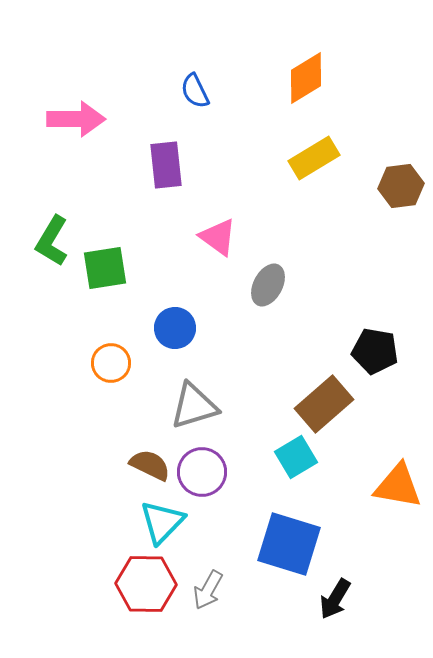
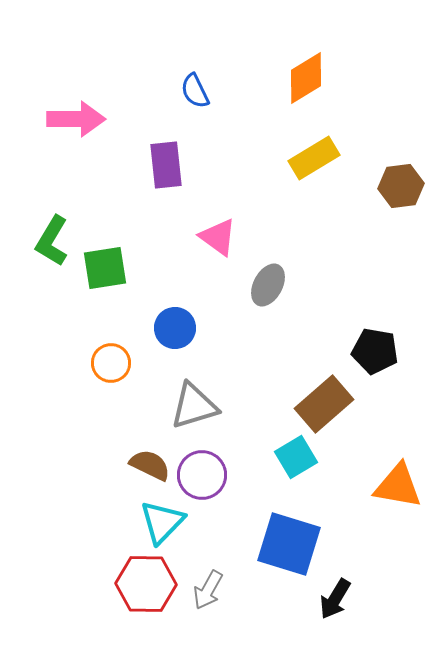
purple circle: moved 3 px down
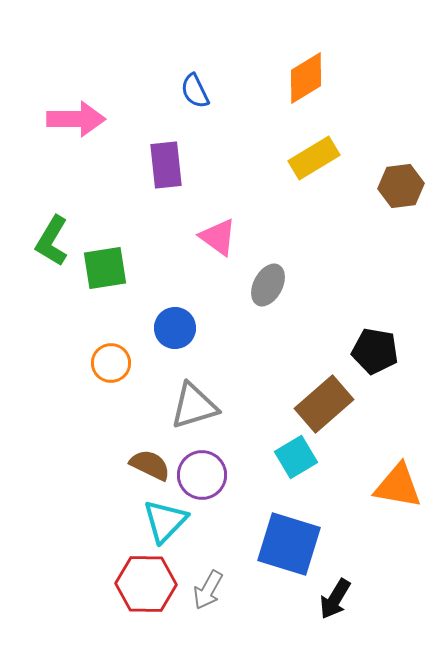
cyan triangle: moved 3 px right, 1 px up
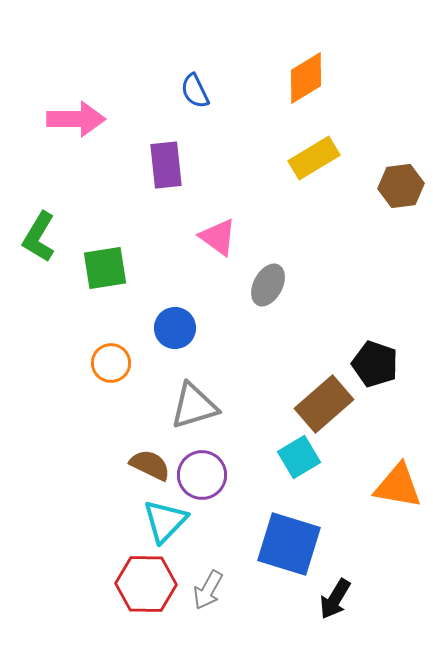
green L-shape: moved 13 px left, 4 px up
black pentagon: moved 13 px down; rotated 9 degrees clockwise
cyan square: moved 3 px right
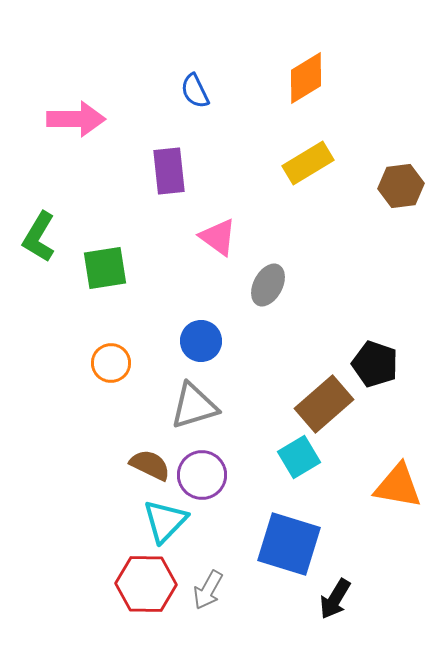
yellow rectangle: moved 6 px left, 5 px down
purple rectangle: moved 3 px right, 6 px down
blue circle: moved 26 px right, 13 px down
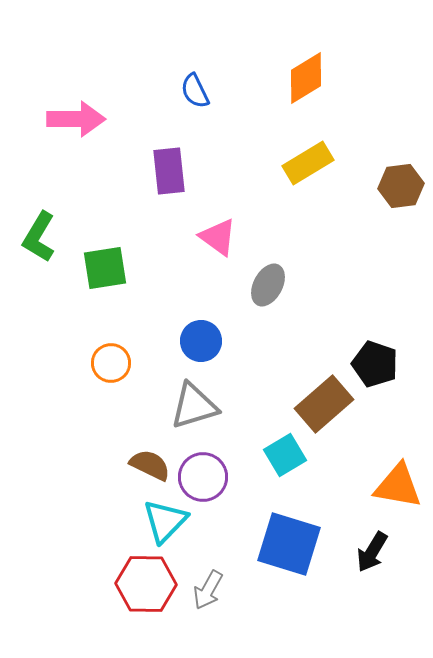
cyan square: moved 14 px left, 2 px up
purple circle: moved 1 px right, 2 px down
black arrow: moved 37 px right, 47 px up
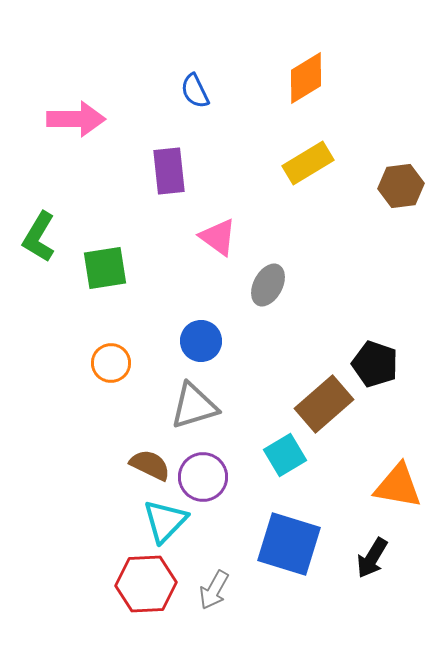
black arrow: moved 6 px down
red hexagon: rotated 4 degrees counterclockwise
gray arrow: moved 6 px right
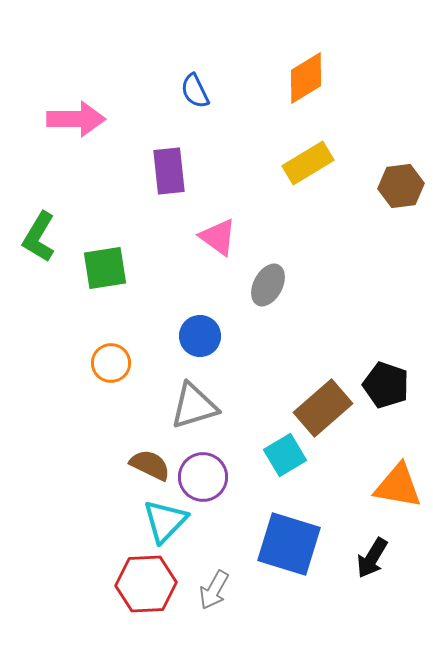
blue circle: moved 1 px left, 5 px up
black pentagon: moved 11 px right, 21 px down
brown rectangle: moved 1 px left, 4 px down
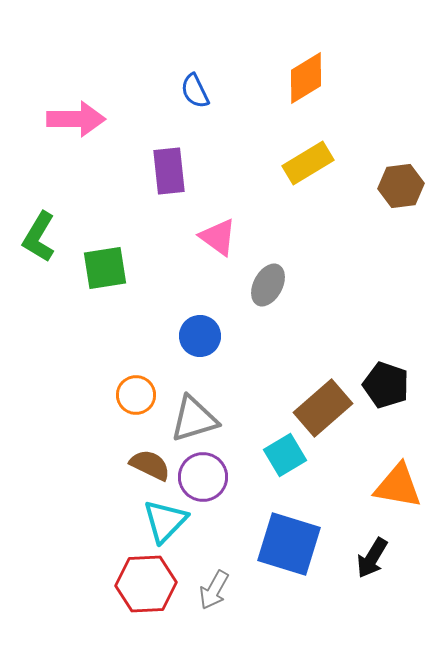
orange circle: moved 25 px right, 32 px down
gray triangle: moved 13 px down
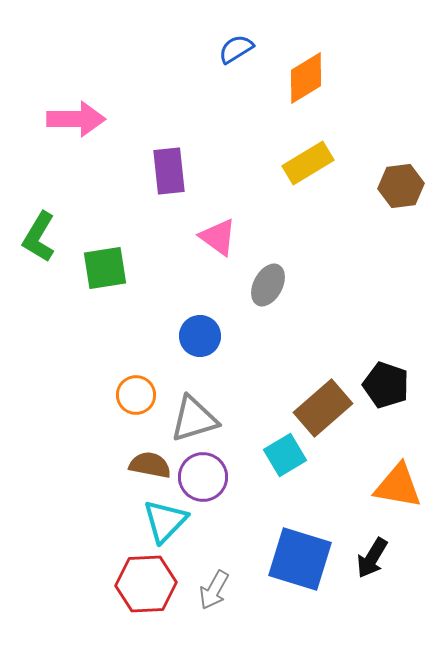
blue semicircle: moved 41 px right, 42 px up; rotated 84 degrees clockwise
brown semicircle: rotated 15 degrees counterclockwise
blue square: moved 11 px right, 15 px down
